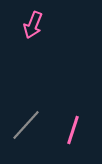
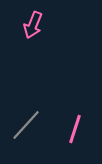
pink line: moved 2 px right, 1 px up
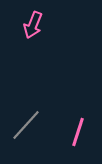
pink line: moved 3 px right, 3 px down
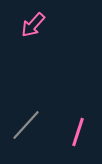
pink arrow: rotated 20 degrees clockwise
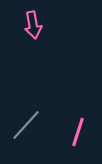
pink arrow: rotated 52 degrees counterclockwise
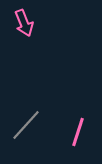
pink arrow: moved 9 px left, 2 px up; rotated 12 degrees counterclockwise
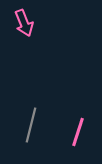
gray line: moved 5 px right; rotated 28 degrees counterclockwise
